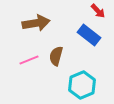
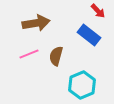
pink line: moved 6 px up
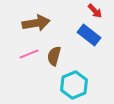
red arrow: moved 3 px left
brown semicircle: moved 2 px left
cyan hexagon: moved 8 px left
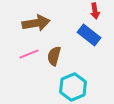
red arrow: rotated 35 degrees clockwise
cyan hexagon: moved 1 px left, 2 px down
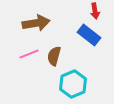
cyan hexagon: moved 3 px up
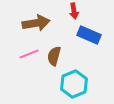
red arrow: moved 21 px left
blue rectangle: rotated 15 degrees counterclockwise
cyan hexagon: moved 1 px right
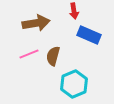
brown semicircle: moved 1 px left
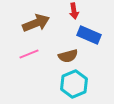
brown arrow: rotated 12 degrees counterclockwise
brown semicircle: moved 15 px right; rotated 120 degrees counterclockwise
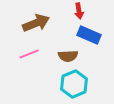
red arrow: moved 5 px right
brown semicircle: rotated 12 degrees clockwise
